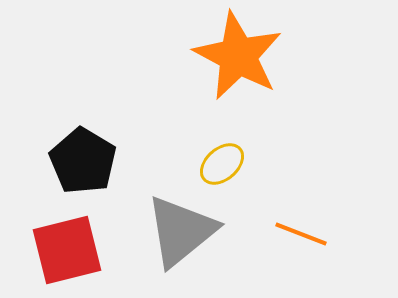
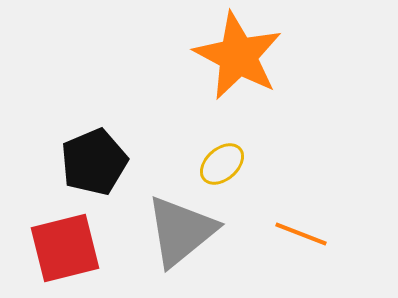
black pentagon: moved 11 px right, 1 px down; rotated 18 degrees clockwise
red square: moved 2 px left, 2 px up
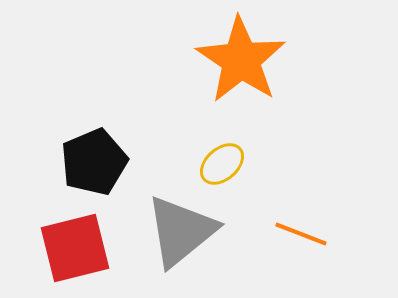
orange star: moved 3 px right, 4 px down; rotated 6 degrees clockwise
red square: moved 10 px right
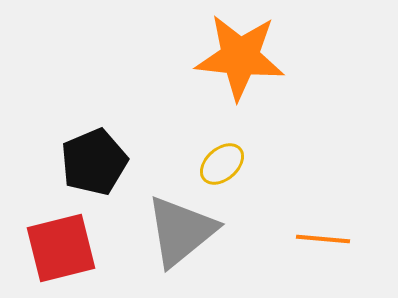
orange star: moved 1 px left, 3 px up; rotated 28 degrees counterclockwise
orange line: moved 22 px right, 5 px down; rotated 16 degrees counterclockwise
red square: moved 14 px left
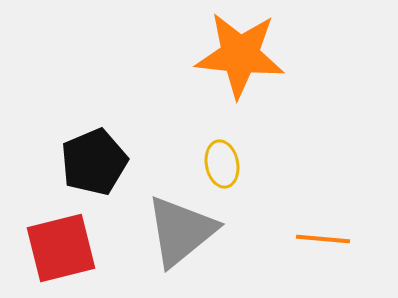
orange star: moved 2 px up
yellow ellipse: rotated 60 degrees counterclockwise
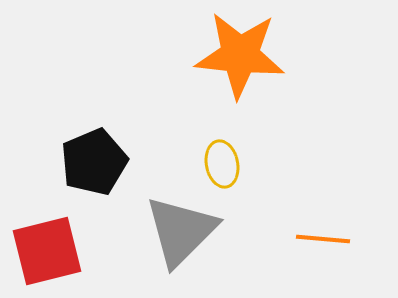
gray triangle: rotated 6 degrees counterclockwise
red square: moved 14 px left, 3 px down
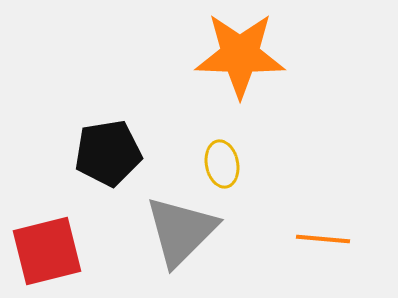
orange star: rotated 4 degrees counterclockwise
black pentagon: moved 14 px right, 9 px up; rotated 14 degrees clockwise
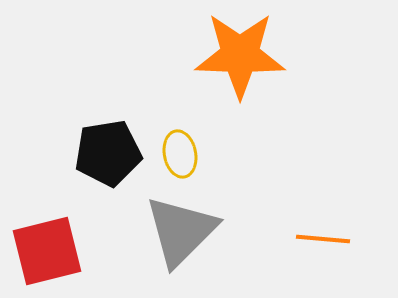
yellow ellipse: moved 42 px left, 10 px up
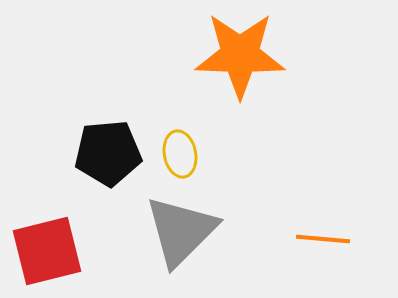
black pentagon: rotated 4 degrees clockwise
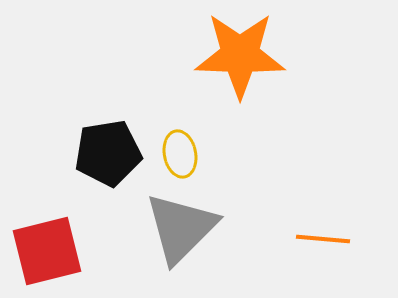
black pentagon: rotated 4 degrees counterclockwise
gray triangle: moved 3 px up
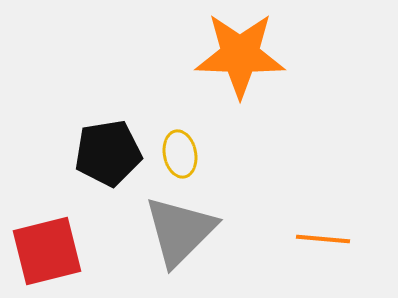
gray triangle: moved 1 px left, 3 px down
